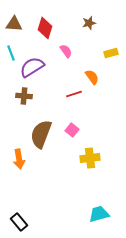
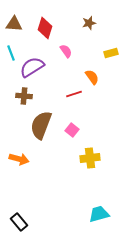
brown semicircle: moved 9 px up
orange arrow: rotated 66 degrees counterclockwise
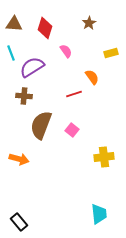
brown star: rotated 16 degrees counterclockwise
yellow cross: moved 14 px right, 1 px up
cyan trapezoid: rotated 100 degrees clockwise
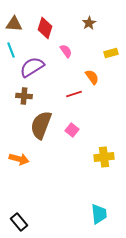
cyan line: moved 3 px up
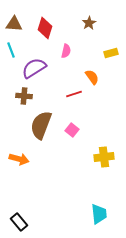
pink semicircle: rotated 48 degrees clockwise
purple semicircle: moved 2 px right, 1 px down
